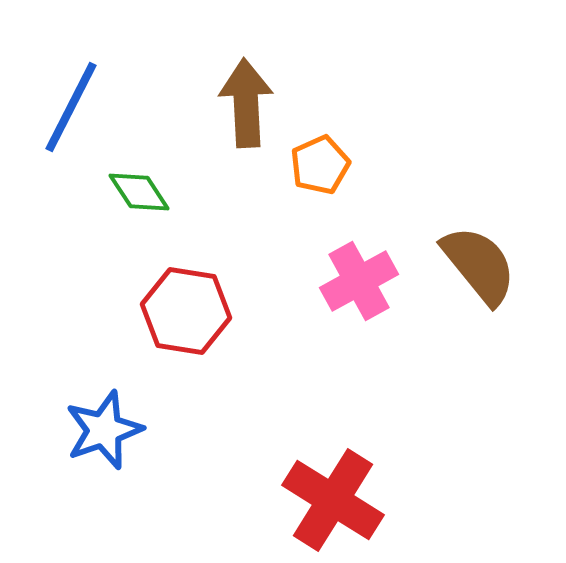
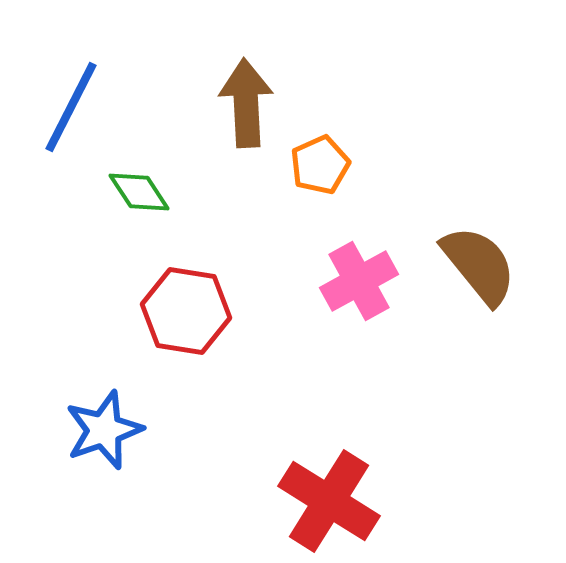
red cross: moved 4 px left, 1 px down
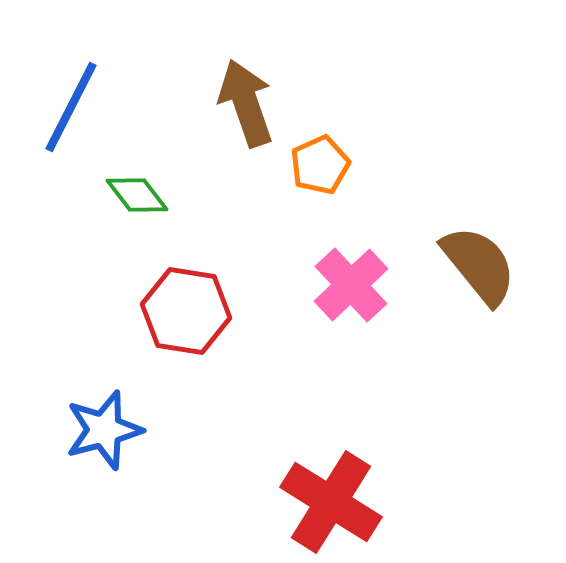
brown arrow: rotated 16 degrees counterclockwise
green diamond: moved 2 px left, 3 px down; rotated 4 degrees counterclockwise
pink cross: moved 8 px left, 4 px down; rotated 14 degrees counterclockwise
blue star: rotated 4 degrees clockwise
red cross: moved 2 px right, 1 px down
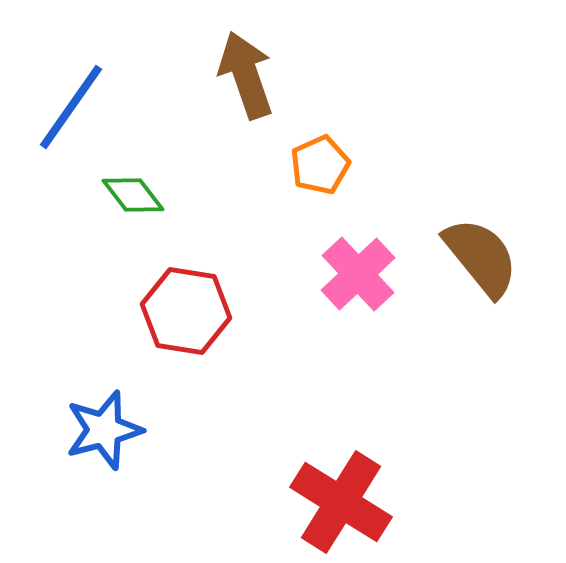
brown arrow: moved 28 px up
blue line: rotated 8 degrees clockwise
green diamond: moved 4 px left
brown semicircle: moved 2 px right, 8 px up
pink cross: moved 7 px right, 11 px up
red cross: moved 10 px right
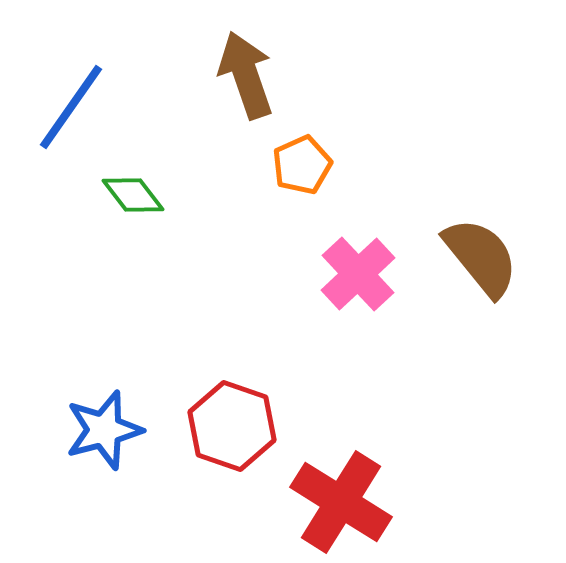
orange pentagon: moved 18 px left
red hexagon: moved 46 px right, 115 px down; rotated 10 degrees clockwise
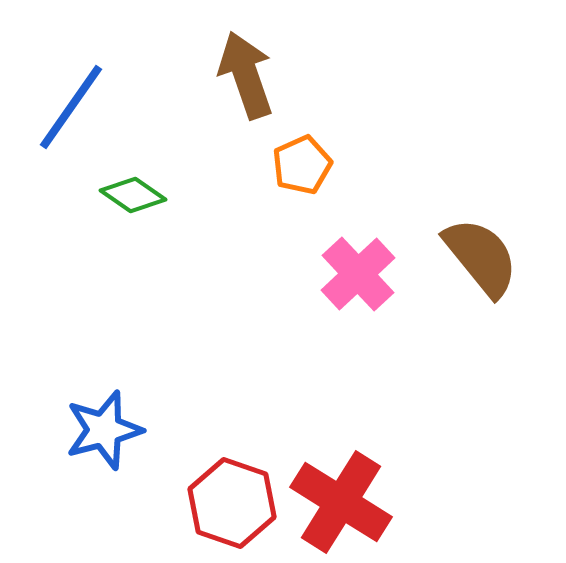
green diamond: rotated 18 degrees counterclockwise
red hexagon: moved 77 px down
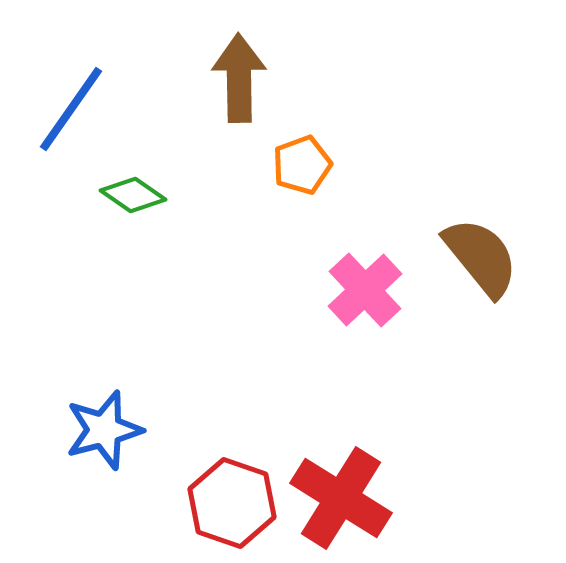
brown arrow: moved 7 px left, 3 px down; rotated 18 degrees clockwise
blue line: moved 2 px down
orange pentagon: rotated 4 degrees clockwise
pink cross: moved 7 px right, 16 px down
red cross: moved 4 px up
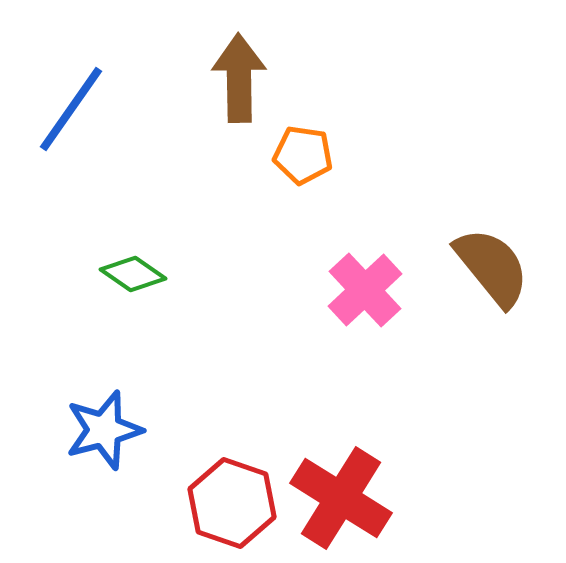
orange pentagon: moved 1 px right, 10 px up; rotated 28 degrees clockwise
green diamond: moved 79 px down
brown semicircle: moved 11 px right, 10 px down
